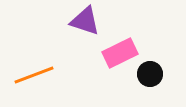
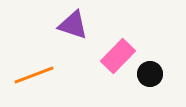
purple triangle: moved 12 px left, 4 px down
pink rectangle: moved 2 px left, 3 px down; rotated 20 degrees counterclockwise
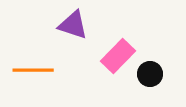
orange line: moved 1 px left, 5 px up; rotated 21 degrees clockwise
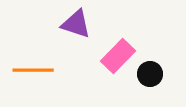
purple triangle: moved 3 px right, 1 px up
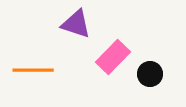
pink rectangle: moved 5 px left, 1 px down
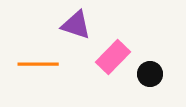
purple triangle: moved 1 px down
orange line: moved 5 px right, 6 px up
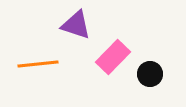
orange line: rotated 6 degrees counterclockwise
